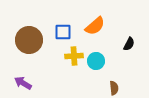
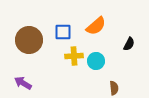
orange semicircle: moved 1 px right
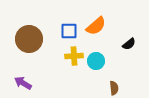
blue square: moved 6 px right, 1 px up
brown circle: moved 1 px up
black semicircle: rotated 24 degrees clockwise
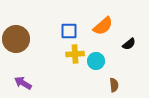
orange semicircle: moved 7 px right
brown circle: moved 13 px left
yellow cross: moved 1 px right, 2 px up
brown semicircle: moved 3 px up
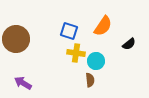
orange semicircle: rotated 15 degrees counterclockwise
blue square: rotated 18 degrees clockwise
yellow cross: moved 1 px right, 1 px up; rotated 12 degrees clockwise
brown semicircle: moved 24 px left, 5 px up
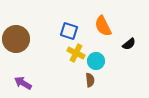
orange semicircle: rotated 120 degrees clockwise
yellow cross: rotated 18 degrees clockwise
